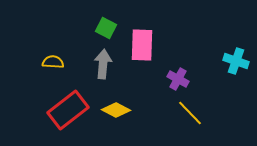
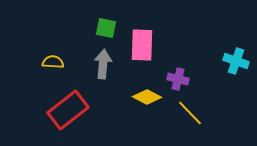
green square: rotated 15 degrees counterclockwise
purple cross: rotated 15 degrees counterclockwise
yellow diamond: moved 31 px right, 13 px up
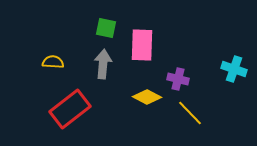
cyan cross: moved 2 px left, 8 px down
red rectangle: moved 2 px right, 1 px up
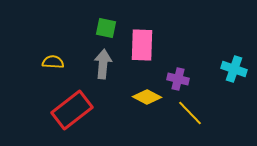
red rectangle: moved 2 px right, 1 px down
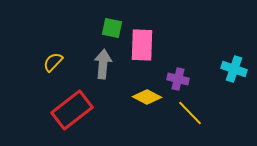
green square: moved 6 px right
yellow semicircle: rotated 50 degrees counterclockwise
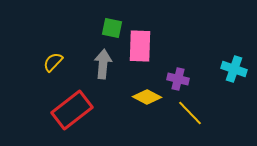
pink rectangle: moved 2 px left, 1 px down
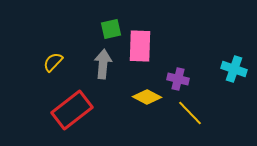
green square: moved 1 px left, 1 px down; rotated 25 degrees counterclockwise
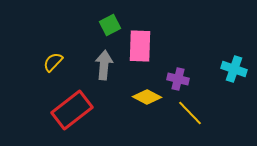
green square: moved 1 px left, 4 px up; rotated 15 degrees counterclockwise
gray arrow: moved 1 px right, 1 px down
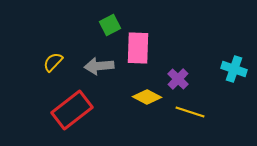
pink rectangle: moved 2 px left, 2 px down
gray arrow: moved 5 px left, 1 px down; rotated 100 degrees counterclockwise
purple cross: rotated 30 degrees clockwise
yellow line: moved 1 px up; rotated 28 degrees counterclockwise
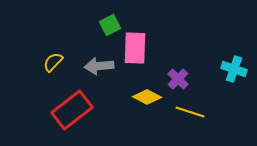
pink rectangle: moved 3 px left
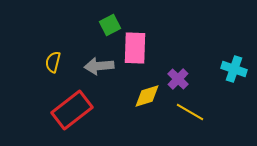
yellow semicircle: rotated 30 degrees counterclockwise
yellow diamond: moved 1 px up; rotated 44 degrees counterclockwise
yellow line: rotated 12 degrees clockwise
